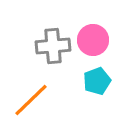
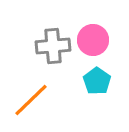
cyan pentagon: rotated 16 degrees counterclockwise
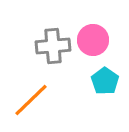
cyan pentagon: moved 8 px right
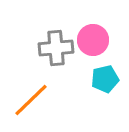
gray cross: moved 3 px right, 2 px down
cyan pentagon: moved 2 px up; rotated 24 degrees clockwise
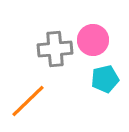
gray cross: moved 1 px left, 1 px down
orange line: moved 3 px left, 1 px down
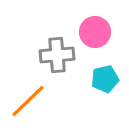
pink circle: moved 2 px right, 8 px up
gray cross: moved 2 px right, 6 px down
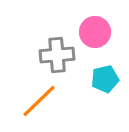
orange line: moved 11 px right
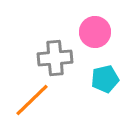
gray cross: moved 2 px left, 3 px down
orange line: moved 7 px left, 1 px up
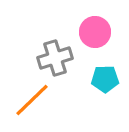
gray cross: rotated 12 degrees counterclockwise
cyan pentagon: rotated 12 degrees clockwise
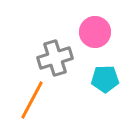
orange line: rotated 18 degrees counterclockwise
